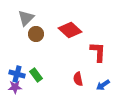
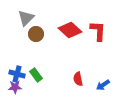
red L-shape: moved 21 px up
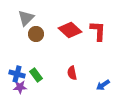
red semicircle: moved 6 px left, 6 px up
purple star: moved 5 px right
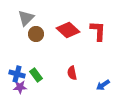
red diamond: moved 2 px left
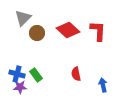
gray triangle: moved 3 px left
brown circle: moved 1 px right, 1 px up
red semicircle: moved 4 px right, 1 px down
blue arrow: rotated 112 degrees clockwise
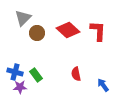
blue cross: moved 2 px left, 2 px up
blue arrow: rotated 24 degrees counterclockwise
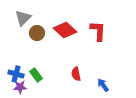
red diamond: moved 3 px left
blue cross: moved 1 px right, 2 px down
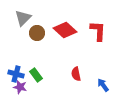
purple star: rotated 16 degrees clockwise
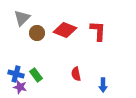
gray triangle: moved 1 px left
red diamond: rotated 20 degrees counterclockwise
blue arrow: rotated 144 degrees counterclockwise
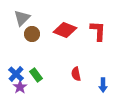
brown circle: moved 5 px left, 1 px down
blue cross: rotated 28 degrees clockwise
purple star: rotated 24 degrees clockwise
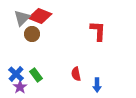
red diamond: moved 25 px left, 14 px up
blue arrow: moved 6 px left
